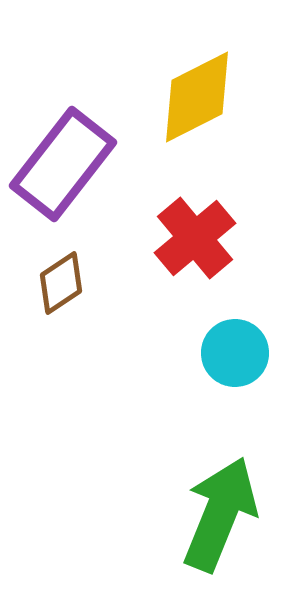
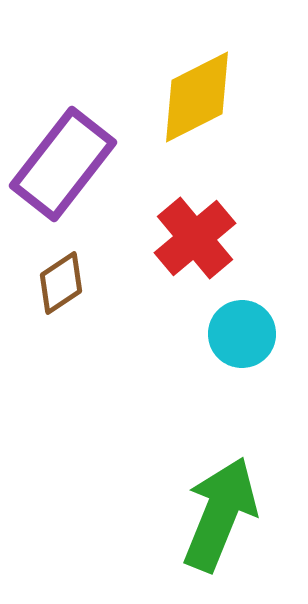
cyan circle: moved 7 px right, 19 px up
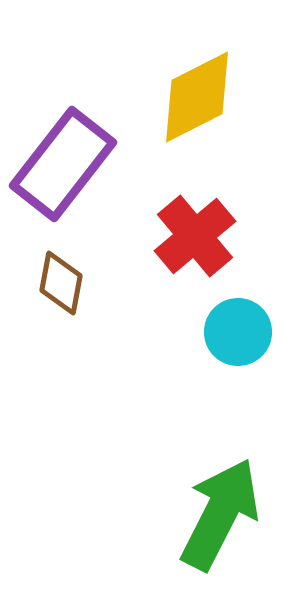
red cross: moved 2 px up
brown diamond: rotated 46 degrees counterclockwise
cyan circle: moved 4 px left, 2 px up
green arrow: rotated 5 degrees clockwise
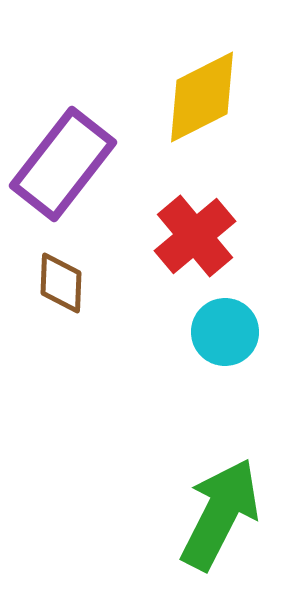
yellow diamond: moved 5 px right
brown diamond: rotated 8 degrees counterclockwise
cyan circle: moved 13 px left
